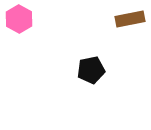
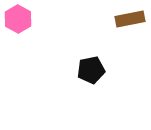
pink hexagon: moved 1 px left
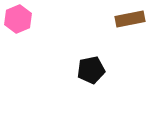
pink hexagon: rotated 8 degrees clockwise
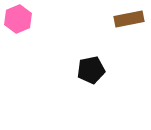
brown rectangle: moved 1 px left
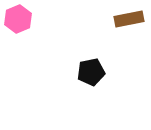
black pentagon: moved 2 px down
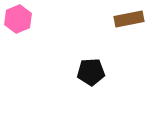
black pentagon: rotated 8 degrees clockwise
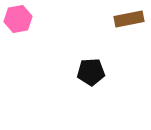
pink hexagon: rotated 12 degrees clockwise
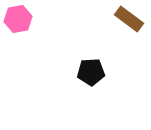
brown rectangle: rotated 48 degrees clockwise
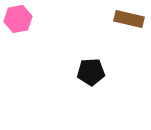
brown rectangle: rotated 24 degrees counterclockwise
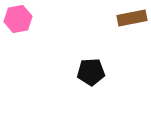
brown rectangle: moved 3 px right, 1 px up; rotated 24 degrees counterclockwise
